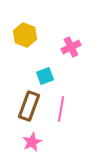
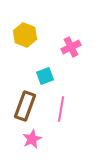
brown rectangle: moved 4 px left
pink star: moved 3 px up
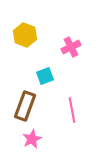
pink line: moved 11 px right, 1 px down; rotated 20 degrees counterclockwise
